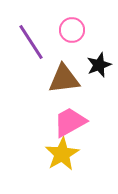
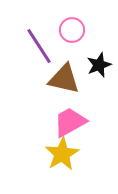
purple line: moved 8 px right, 4 px down
brown triangle: rotated 20 degrees clockwise
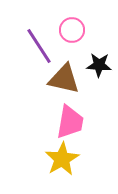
black star: rotated 25 degrees clockwise
pink trapezoid: rotated 129 degrees clockwise
yellow star: moved 5 px down
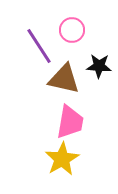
black star: moved 1 px down
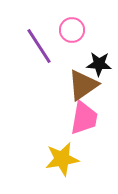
black star: moved 2 px up
brown triangle: moved 19 px right, 6 px down; rotated 48 degrees counterclockwise
pink trapezoid: moved 14 px right, 4 px up
yellow star: rotated 20 degrees clockwise
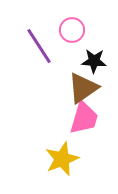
black star: moved 5 px left, 3 px up
brown triangle: moved 3 px down
pink trapezoid: rotated 6 degrees clockwise
yellow star: rotated 12 degrees counterclockwise
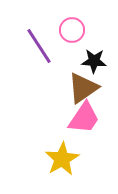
pink trapezoid: rotated 18 degrees clockwise
yellow star: rotated 8 degrees counterclockwise
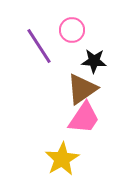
brown triangle: moved 1 px left, 1 px down
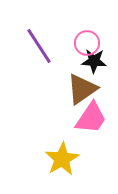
pink circle: moved 15 px right, 13 px down
pink trapezoid: moved 7 px right
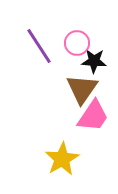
pink circle: moved 10 px left
brown triangle: rotated 20 degrees counterclockwise
pink trapezoid: moved 2 px right, 2 px up
